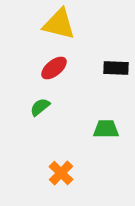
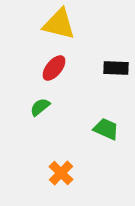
red ellipse: rotated 12 degrees counterclockwise
green trapezoid: rotated 24 degrees clockwise
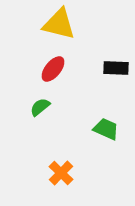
red ellipse: moved 1 px left, 1 px down
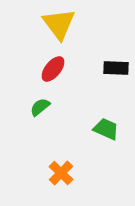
yellow triangle: rotated 39 degrees clockwise
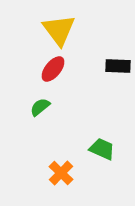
yellow triangle: moved 6 px down
black rectangle: moved 2 px right, 2 px up
green trapezoid: moved 4 px left, 20 px down
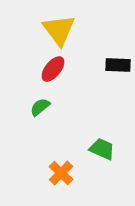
black rectangle: moved 1 px up
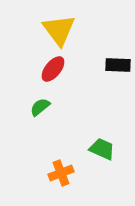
orange cross: rotated 25 degrees clockwise
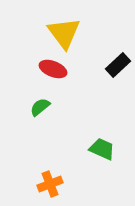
yellow triangle: moved 5 px right, 3 px down
black rectangle: rotated 45 degrees counterclockwise
red ellipse: rotated 72 degrees clockwise
orange cross: moved 11 px left, 11 px down
